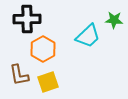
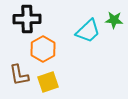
cyan trapezoid: moved 5 px up
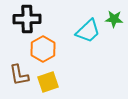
green star: moved 1 px up
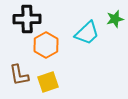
green star: moved 1 px right; rotated 18 degrees counterclockwise
cyan trapezoid: moved 1 px left, 2 px down
orange hexagon: moved 3 px right, 4 px up
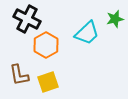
black cross: rotated 28 degrees clockwise
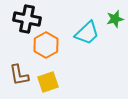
black cross: rotated 16 degrees counterclockwise
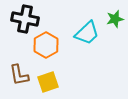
black cross: moved 2 px left
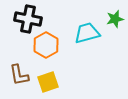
black cross: moved 3 px right
cyan trapezoid: rotated 152 degrees counterclockwise
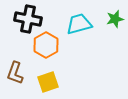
cyan trapezoid: moved 8 px left, 9 px up
brown L-shape: moved 4 px left, 2 px up; rotated 30 degrees clockwise
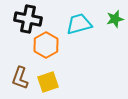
brown L-shape: moved 5 px right, 5 px down
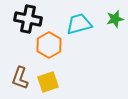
orange hexagon: moved 3 px right
